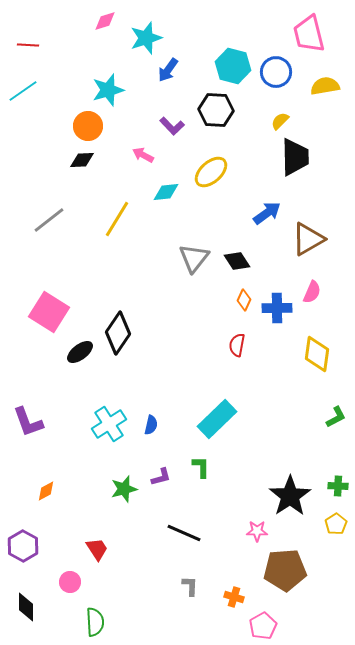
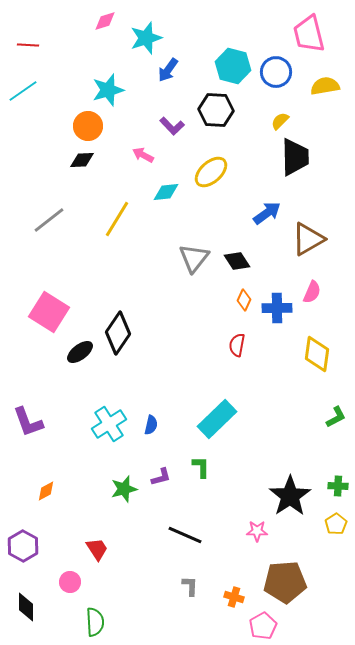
black line at (184, 533): moved 1 px right, 2 px down
brown pentagon at (285, 570): moved 12 px down
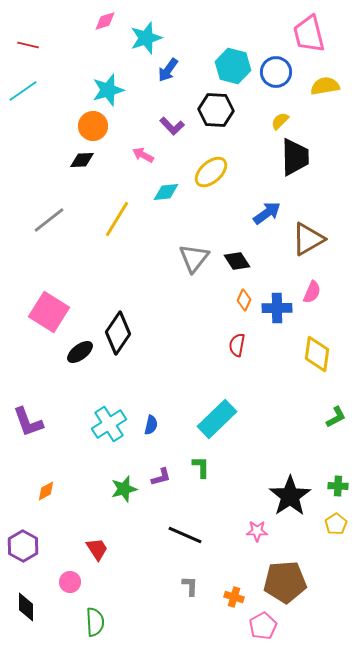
red line at (28, 45): rotated 10 degrees clockwise
orange circle at (88, 126): moved 5 px right
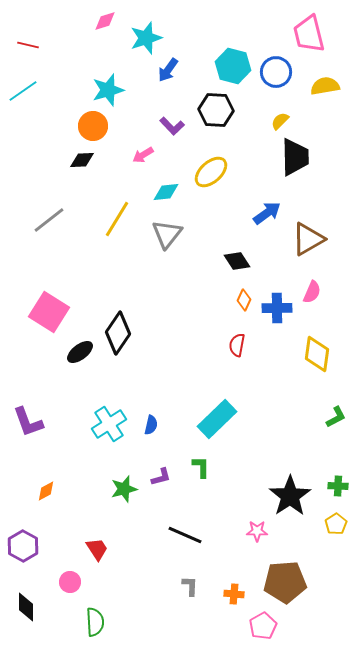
pink arrow at (143, 155): rotated 60 degrees counterclockwise
gray triangle at (194, 258): moved 27 px left, 24 px up
orange cross at (234, 597): moved 3 px up; rotated 12 degrees counterclockwise
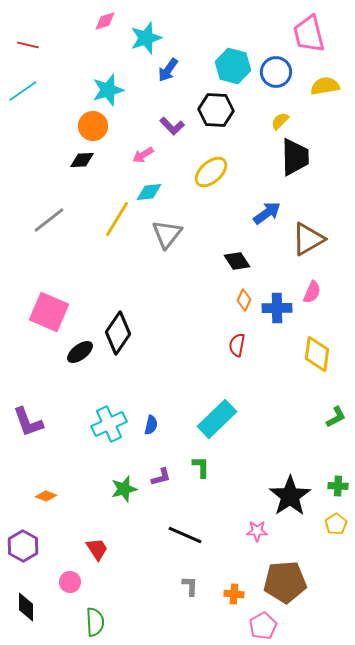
cyan diamond at (166, 192): moved 17 px left
pink square at (49, 312): rotated 9 degrees counterclockwise
cyan cross at (109, 424): rotated 8 degrees clockwise
orange diamond at (46, 491): moved 5 px down; rotated 50 degrees clockwise
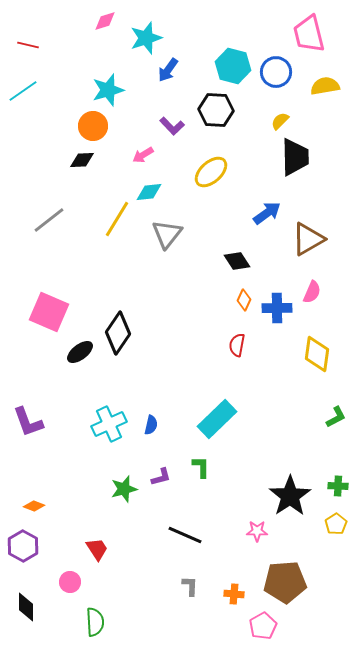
orange diamond at (46, 496): moved 12 px left, 10 px down
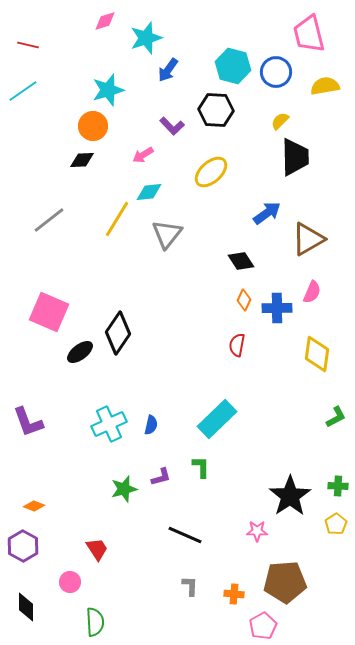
black diamond at (237, 261): moved 4 px right
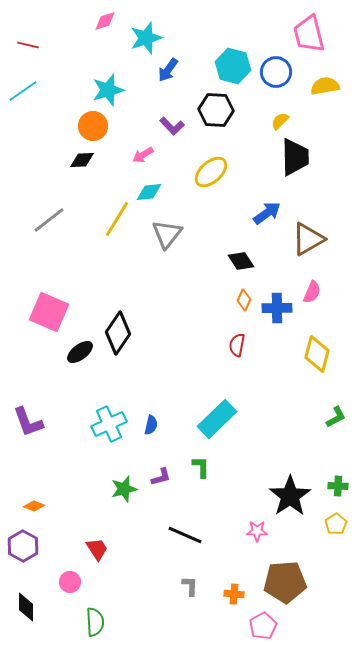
yellow diamond at (317, 354): rotated 6 degrees clockwise
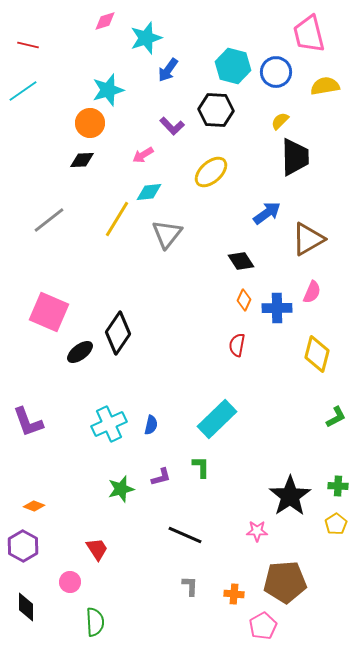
orange circle at (93, 126): moved 3 px left, 3 px up
green star at (124, 489): moved 3 px left
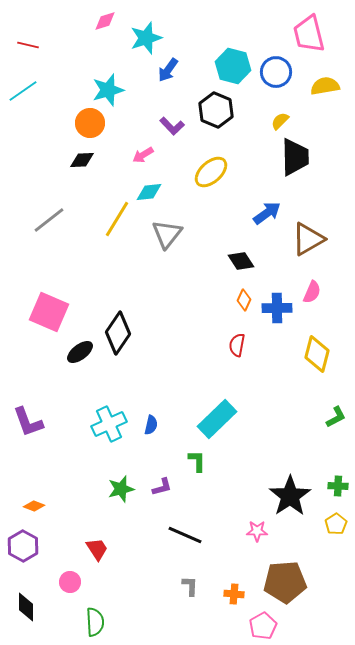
black hexagon at (216, 110): rotated 20 degrees clockwise
green L-shape at (201, 467): moved 4 px left, 6 px up
purple L-shape at (161, 477): moved 1 px right, 10 px down
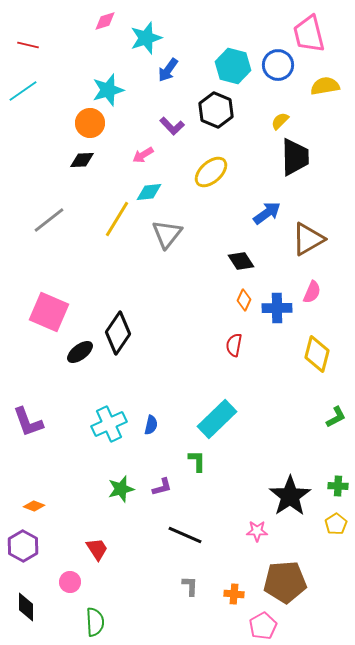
blue circle at (276, 72): moved 2 px right, 7 px up
red semicircle at (237, 345): moved 3 px left
